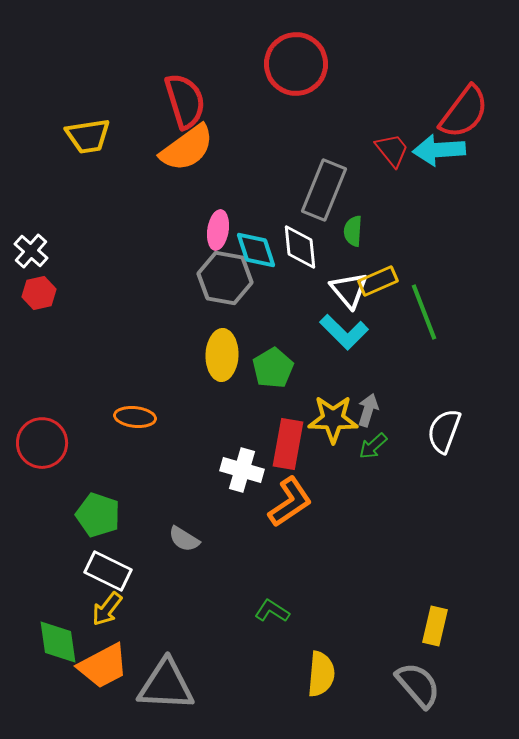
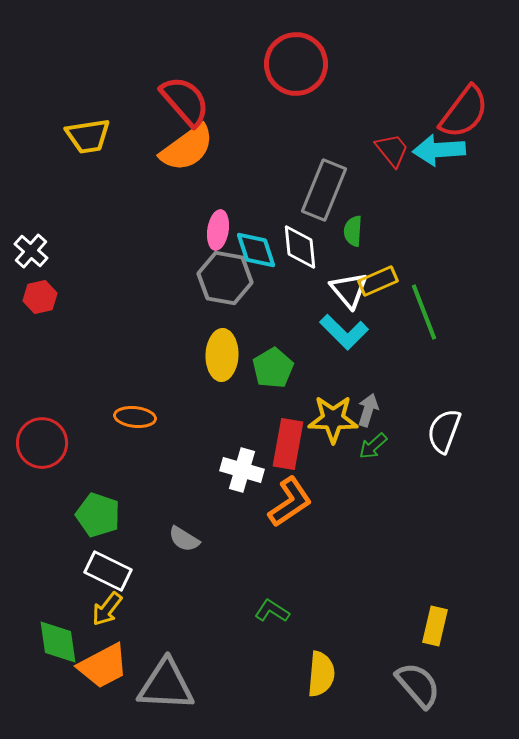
red semicircle at (185, 101): rotated 24 degrees counterclockwise
red hexagon at (39, 293): moved 1 px right, 4 px down
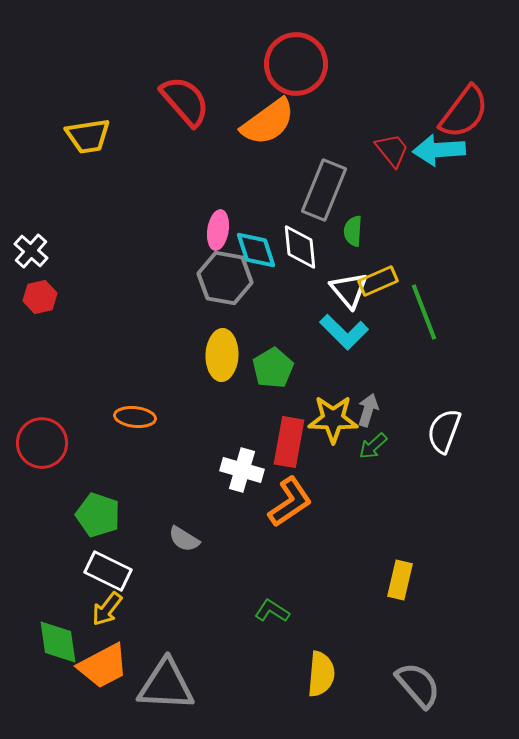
orange semicircle at (187, 148): moved 81 px right, 26 px up
red rectangle at (288, 444): moved 1 px right, 2 px up
yellow rectangle at (435, 626): moved 35 px left, 46 px up
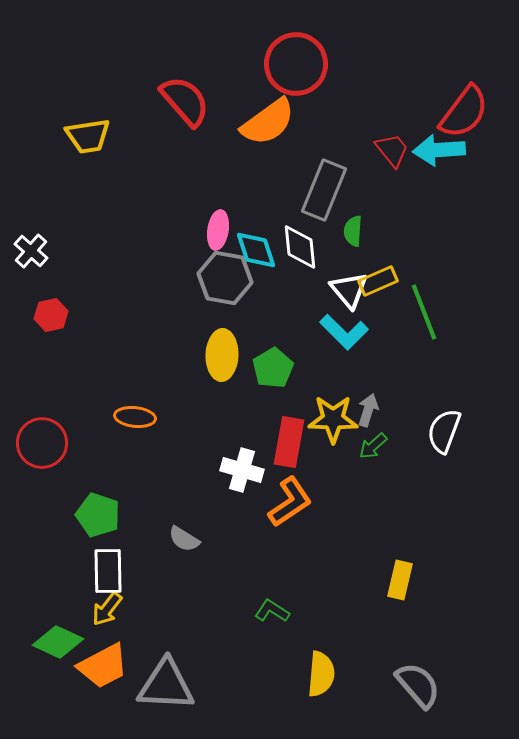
red hexagon at (40, 297): moved 11 px right, 18 px down
white rectangle at (108, 571): rotated 63 degrees clockwise
green diamond at (58, 642): rotated 57 degrees counterclockwise
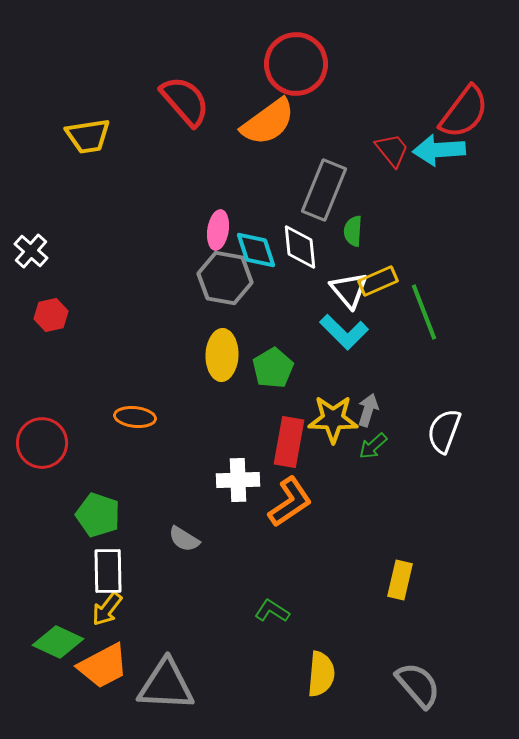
white cross at (242, 470): moved 4 px left, 10 px down; rotated 18 degrees counterclockwise
